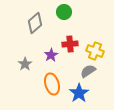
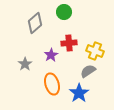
red cross: moved 1 px left, 1 px up
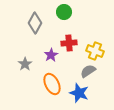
gray diamond: rotated 20 degrees counterclockwise
orange ellipse: rotated 10 degrees counterclockwise
blue star: rotated 18 degrees counterclockwise
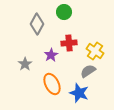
gray diamond: moved 2 px right, 1 px down
yellow cross: rotated 12 degrees clockwise
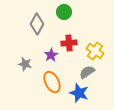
gray star: rotated 24 degrees counterclockwise
gray semicircle: moved 1 px left, 1 px down
orange ellipse: moved 2 px up
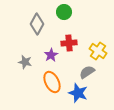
yellow cross: moved 3 px right
gray star: moved 2 px up
blue star: moved 1 px left
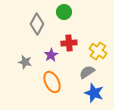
blue star: moved 16 px right
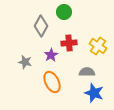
gray diamond: moved 4 px right, 2 px down
yellow cross: moved 5 px up
gray semicircle: rotated 35 degrees clockwise
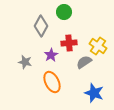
gray semicircle: moved 3 px left, 10 px up; rotated 35 degrees counterclockwise
